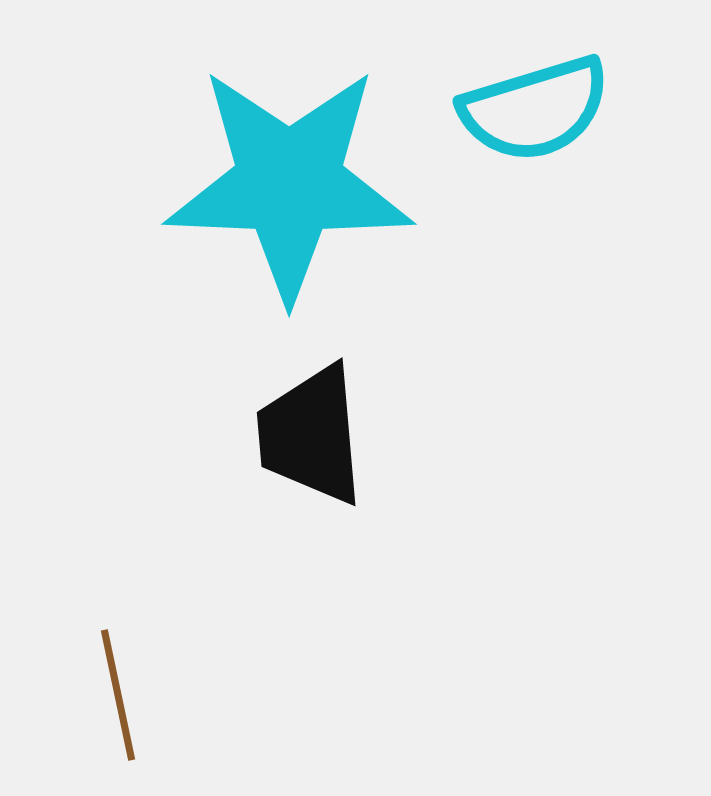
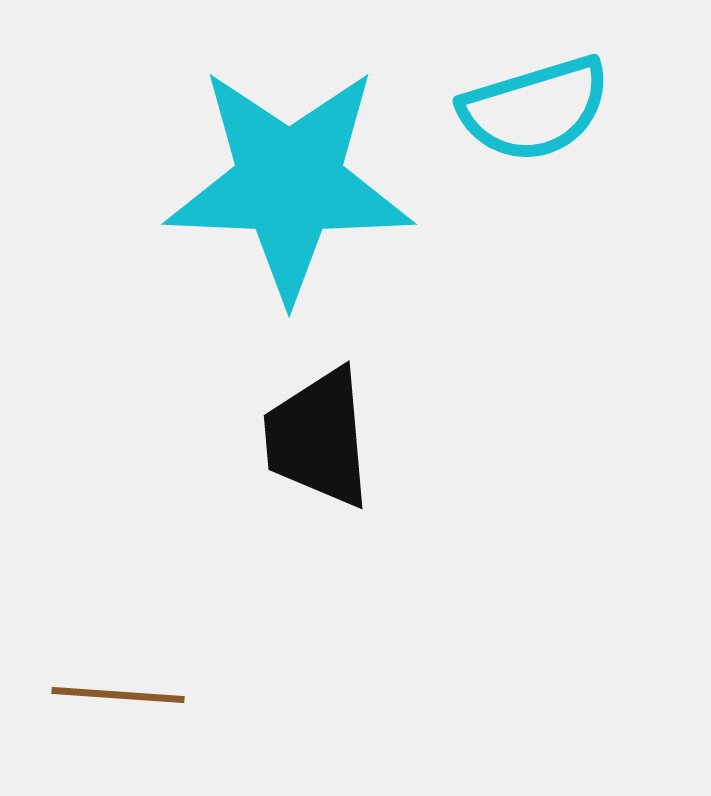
black trapezoid: moved 7 px right, 3 px down
brown line: rotated 74 degrees counterclockwise
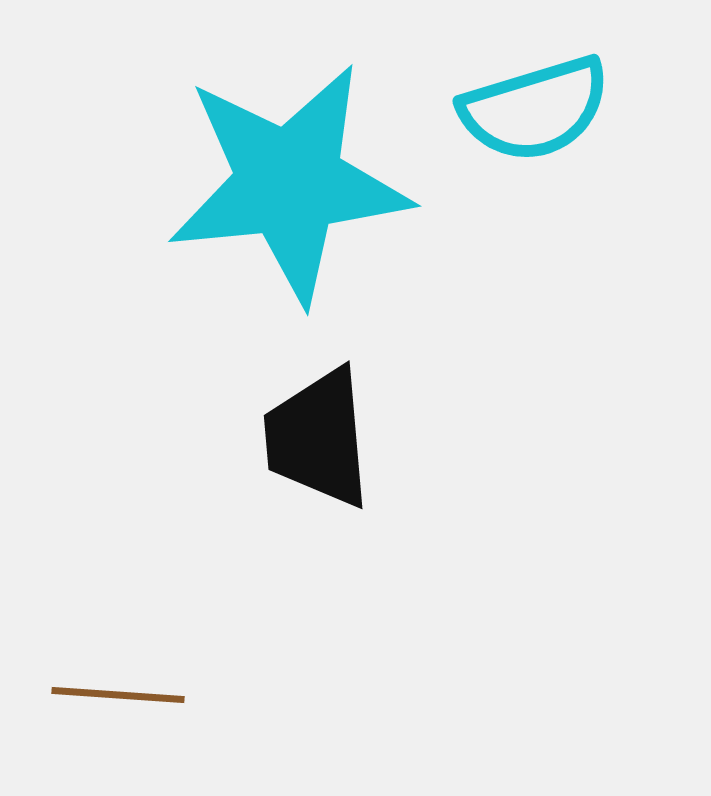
cyan star: rotated 8 degrees counterclockwise
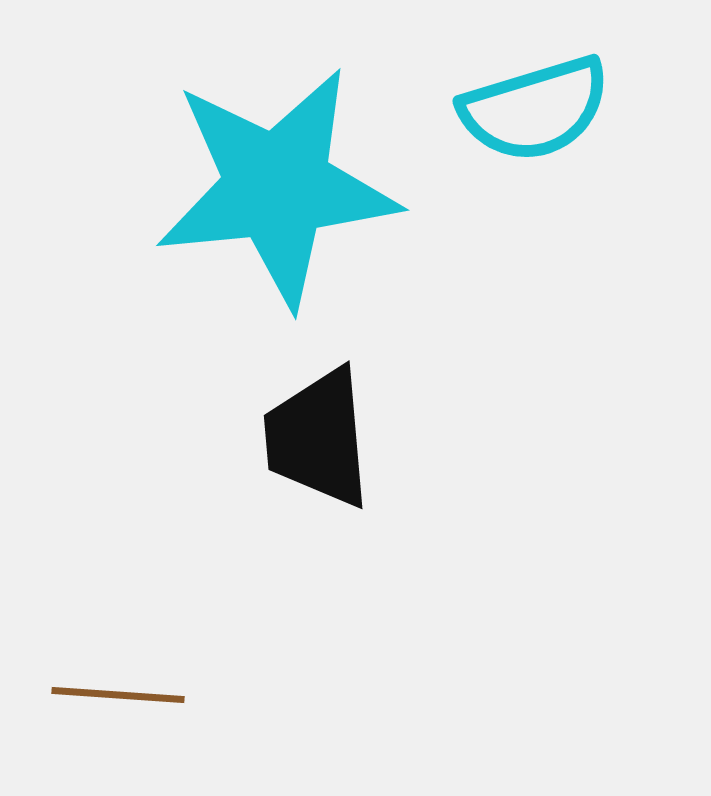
cyan star: moved 12 px left, 4 px down
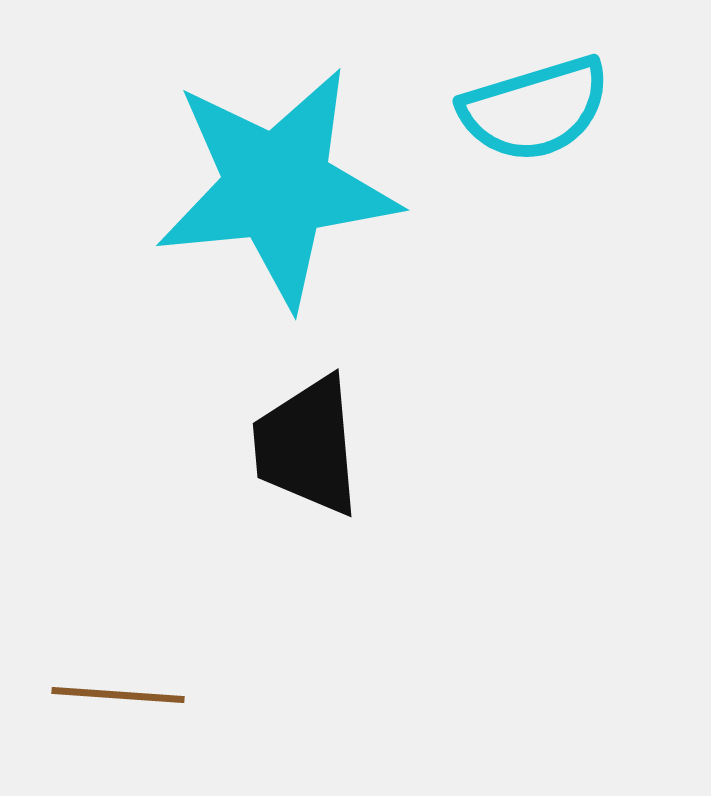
black trapezoid: moved 11 px left, 8 px down
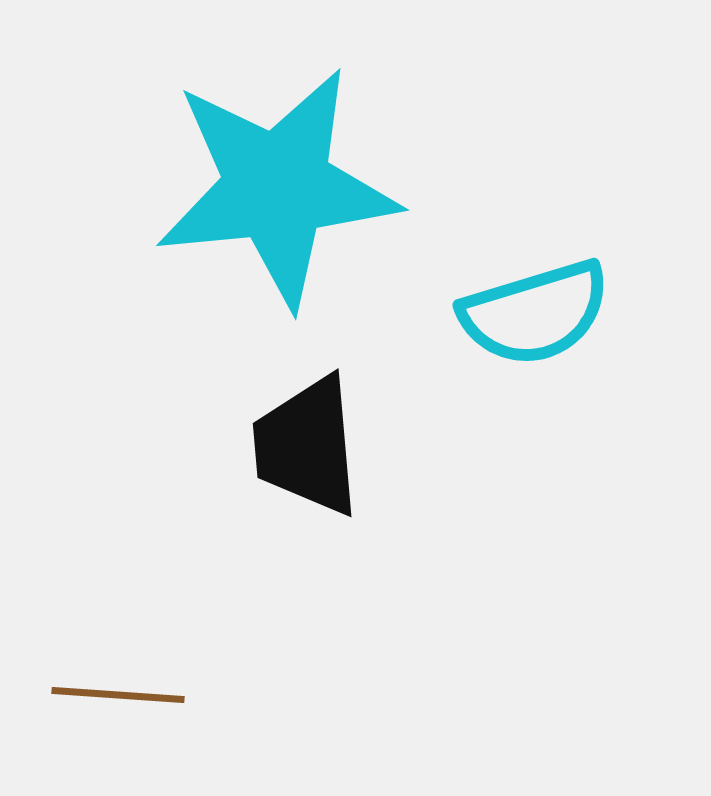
cyan semicircle: moved 204 px down
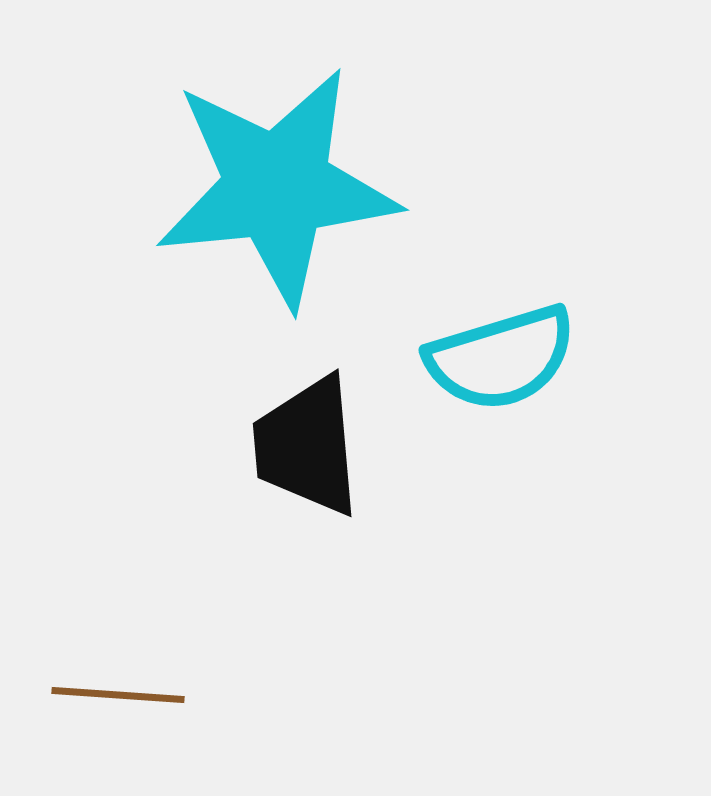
cyan semicircle: moved 34 px left, 45 px down
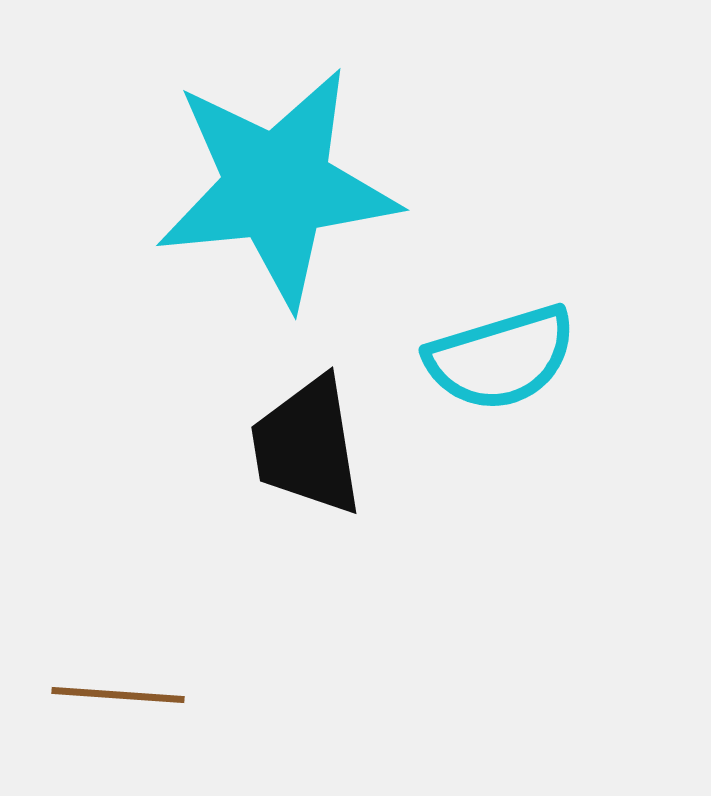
black trapezoid: rotated 4 degrees counterclockwise
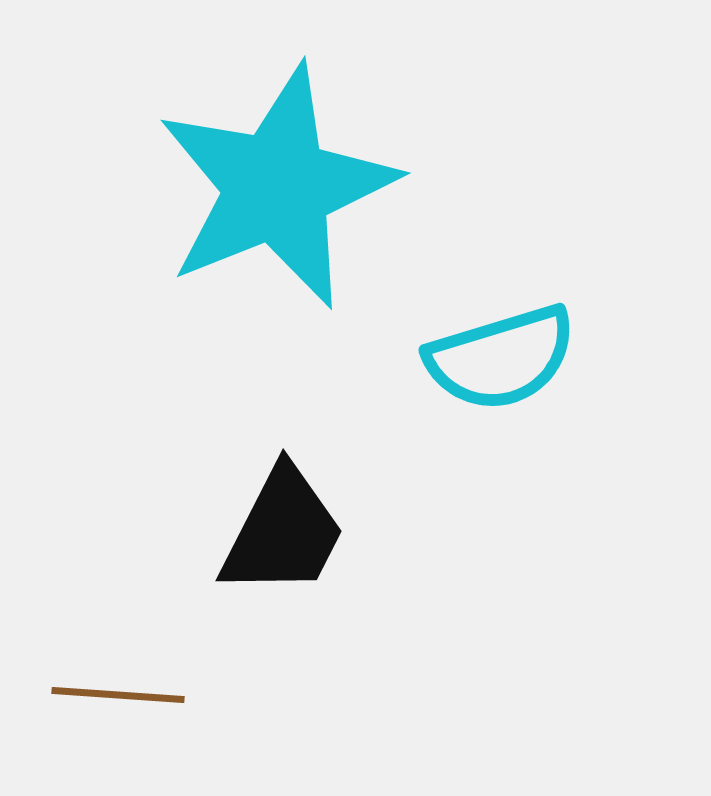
cyan star: rotated 16 degrees counterclockwise
black trapezoid: moved 24 px left, 86 px down; rotated 144 degrees counterclockwise
